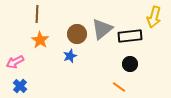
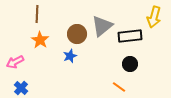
gray triangle: moved 3 px up
blue cross: moved 1 px right, 2 px down
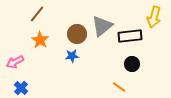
brown line: rotated 36 degrees clockwise
blue star: moved 2 px right; rotated 16 degrees clockwise
black circle: moved 2 px right
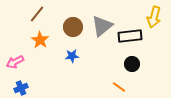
brown circle: moved 4 px left, 7 px up
blue cross: rotated 24 degrees clockwise
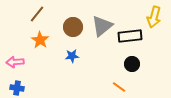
pink arrow: rotated 24 degrees clockwise
blue cross: moved 4 px left; rotated 32 degrees clockwise
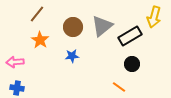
black rectangle: rotated 25 degrees counterclockwise
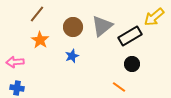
yellow arrow: rotated 35 degrees clockwise
blue star: rotated 16 degrees counterclockwise
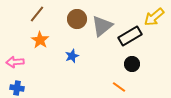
brown circle: moved 4 px right, 8 px up
